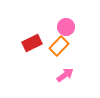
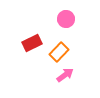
pink circle: moved 8 px up
orange rectangle: moved 6 px down
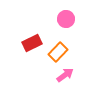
orange rectangle: moved 1 px left
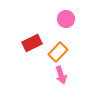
pink arrow: moved 4 px left; rotated 108 degrees clockwise
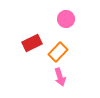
pink arrow: moved 1 px left, 2 px down
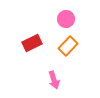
orange rectangle: moved 10 px right, 6 px up
pink arrow: moved 6 px left, 3 px down
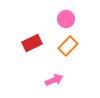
pink arrow: rotated 96 degrees counterclockwise
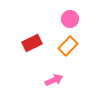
pink circle: moved 4 px right
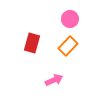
red rectangle: rotated 48 degrees counterclockwise
